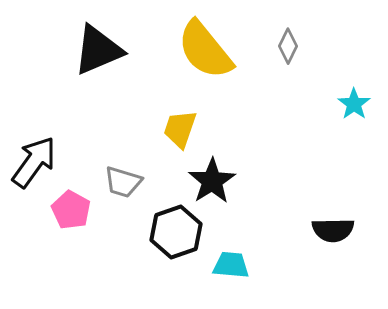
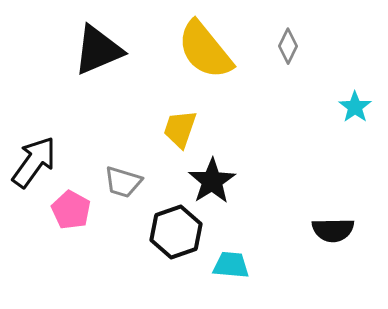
cyan star: moved 1 px right, 3 px down
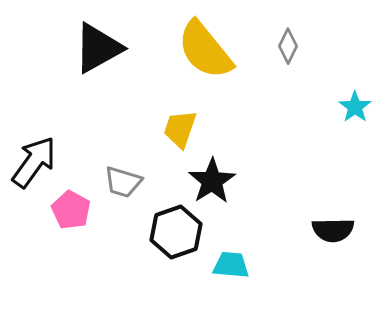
black triangle: moved 2 px up; rotated 6 degrees counterclockwise
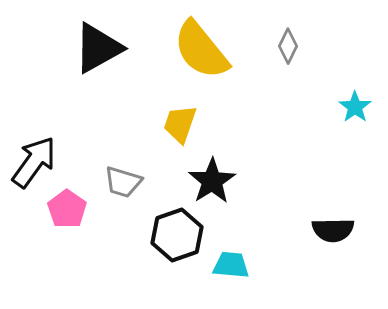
yellow semicircle: moved 4 px left
yellow trapezoid: moved 5 px up
pink pentagon: moved 4 px left, 1 px up; rotated 6 degrees clockwise
black hexagon: moved 1 px right, 3 px down
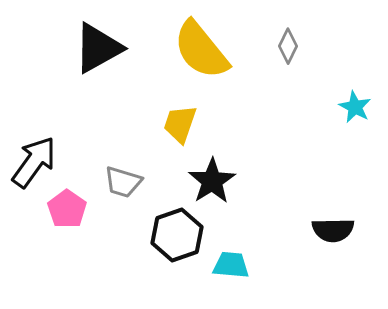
cyan star: rotated 8 degrees counterclockwise
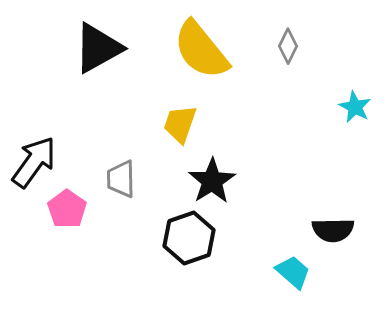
gray trapezoid: moved 2 px left, 3 px up; rotated 72 degrees clockwise
black hexagon: moved 12 px right, 3 px down
cyan trapezoid: moved 62 px right, 7 px down; rotated 36 degrees clockwise
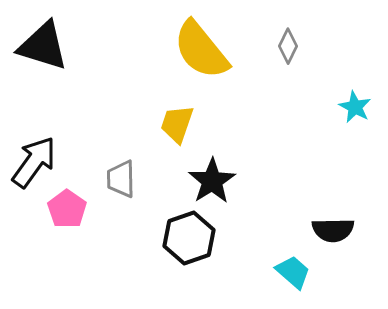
black triangle: moved 55 px left, 2 px up; rotated 46 degrees clockwise
yellow trapezoid: moved 3 px left
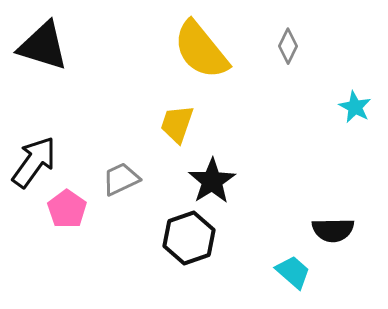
gray trapezoid: rotated 66 degrees clockwise
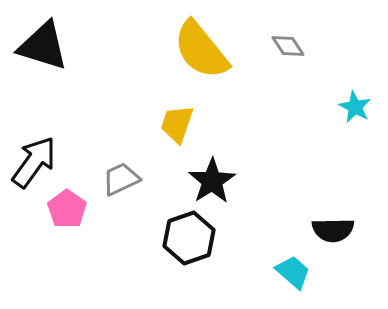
gray diamond: rotated 60 degrees counterclockwise
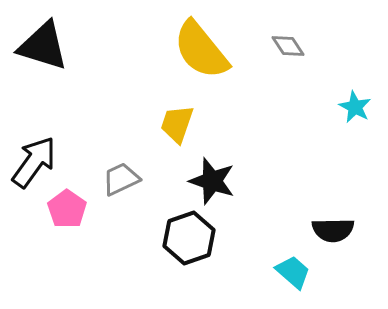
black star: rotated 21 degrees counterclockwise
